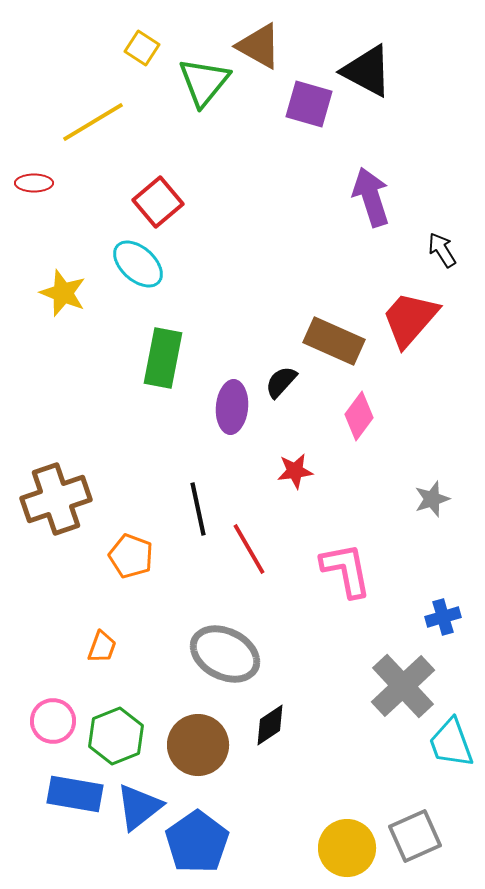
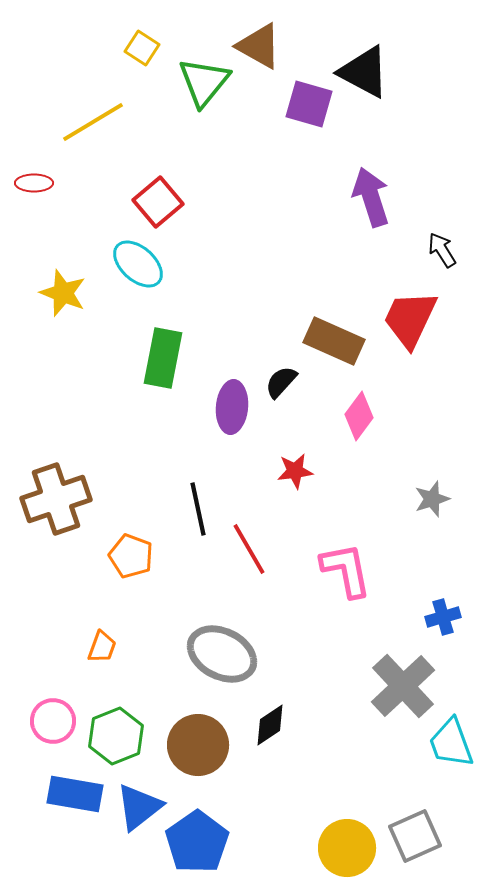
black triangle: moved 3 px left, 1 px down
red trapezoid: rotated 16 degrees counterclockwise
gray ellipse: moved 3 px left
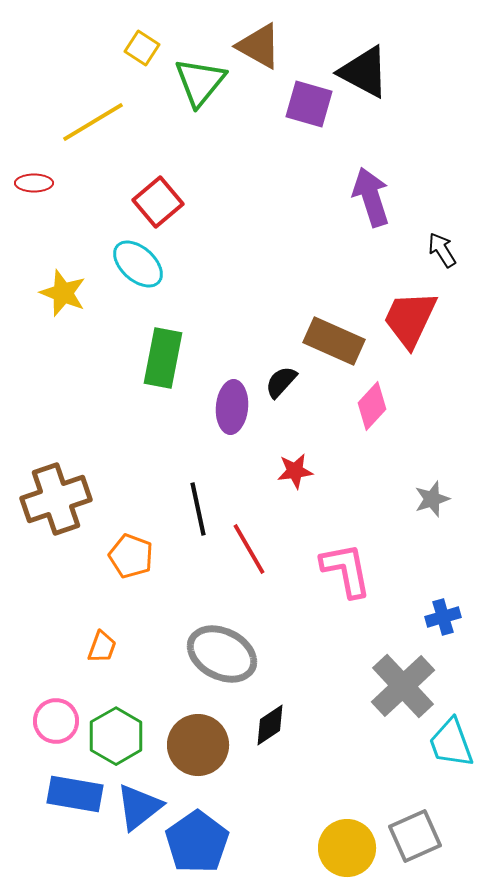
green triangle: moved 4 px left
pink diamond: moved 13 px right, 10 px up; rotated 6 degrees clockwise
pink circle: moved 3 px right
green hexagon: rotated 8 degrees counterclockwise
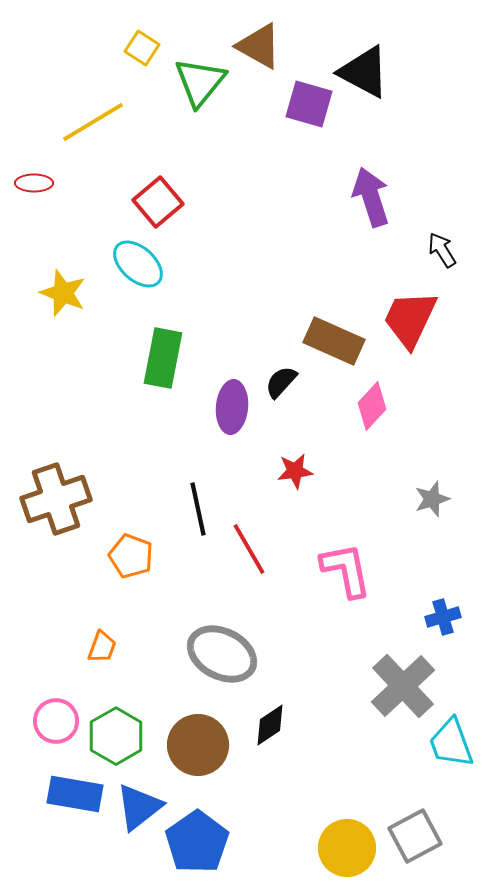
gray square: rotated 4 degrees counterclockwise
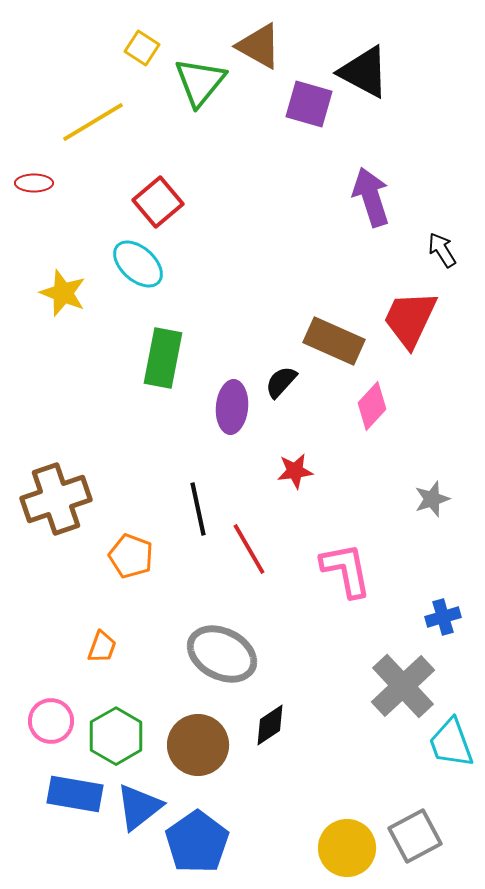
pink circle: moved 5 px left
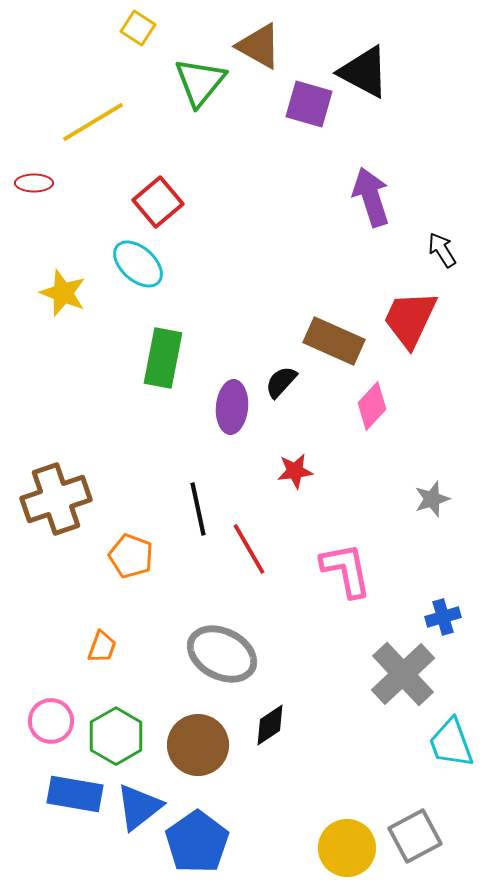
yellow square: moved 4 px left, 20 px up
gray cross: moved 12 px up
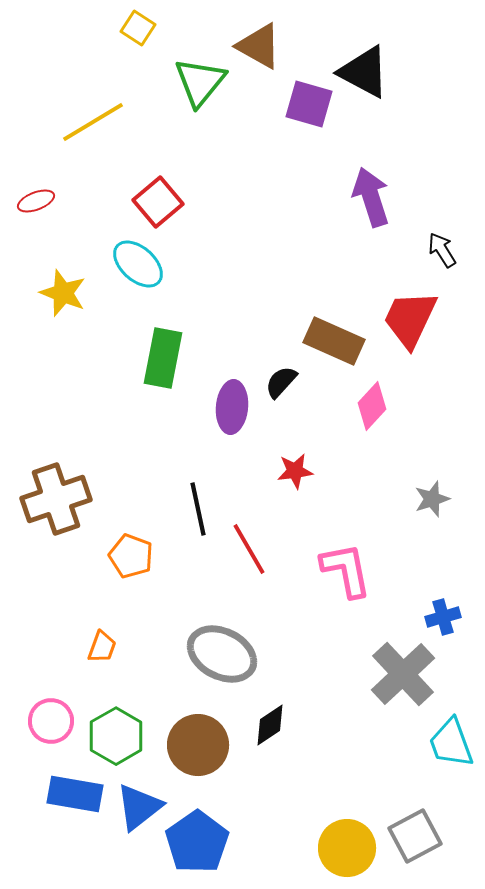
red ellipse: moved 2 px right, 18 px down; rotated 21 degrees counterclockwise
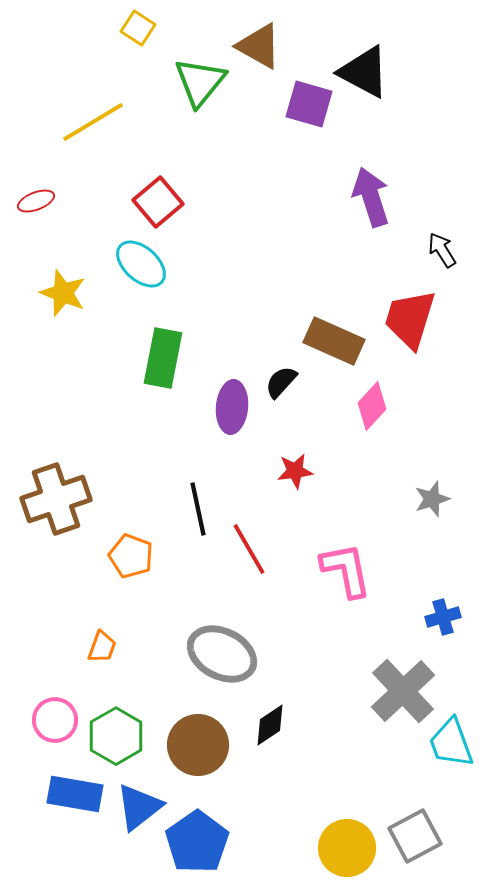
cyan ellipse: moved 3 px right
red trapezoid: rotated 8 degrees counterclockwise
gray cross: moved 17 px down
pink circle: moved 4 px right, 1 px up
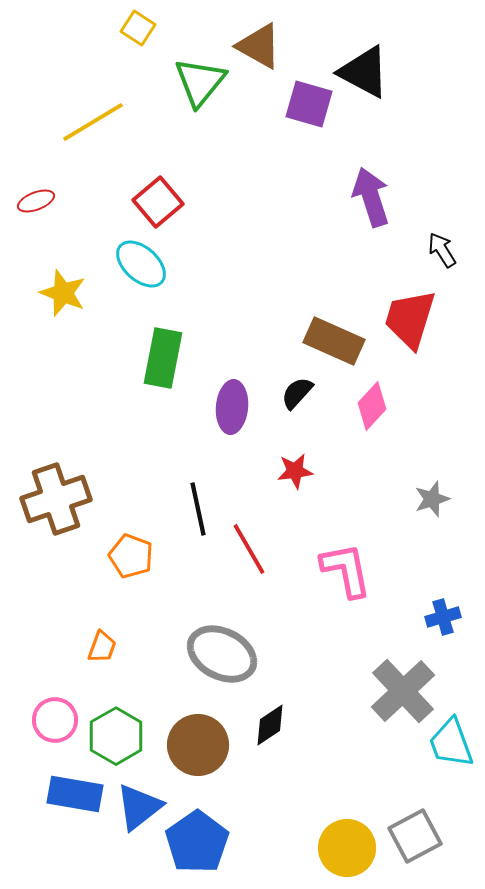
black semicircle: moved 16 px right, 11 px down
